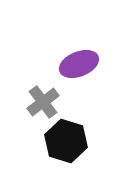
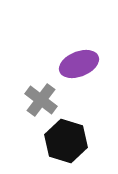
gray cross: moved 2 px left, 2 px up; rotated 16 degrees counterclockwise
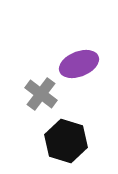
gray cross: moved 6 px up
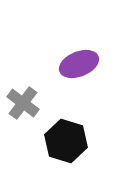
gray cross: moved 18 px left, 9 px down
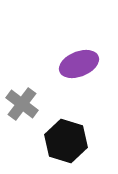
gray cross: moved 1 px left, 1 px down
